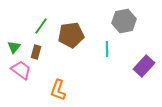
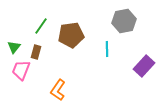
pink trapezoid: rotated 105 degrees counterclockwise
orange L-shape: rotated 15 degrees clockwise
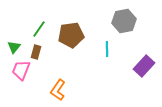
green line: moved 2 px left, 3 px down
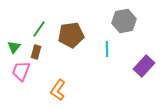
pink trapezoid: moved 1 px down
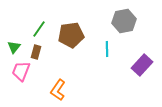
purple rectangle: moved 2 px left, 1 px up
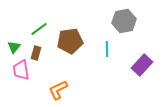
green line: rotated 18 degrees clockwise
brown pentagon: moved 1 px left, 6 px down
brown rectangle: moved 1 px down
pink trapezoid: moved 1 px up; rotated 30 degrees counterclockwise
orange L-shape: rotated 30 degrees clockwise
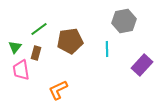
green triangle: moved 1 px right
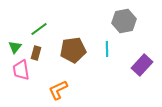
brown pentagon: moved 3 px right, 9 px down
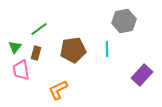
purple rectangle: moved 10 px down
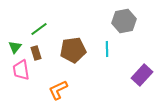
brown rectangle: rotated 32 degrees counterclockwise
